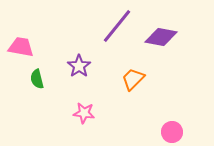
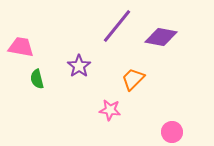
pink star: moved 26 px right, 3 px up
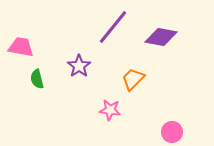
purple line: moved 4 px left, 1 px down
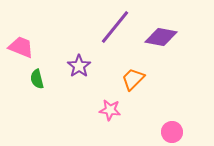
purple line: moved 2 px right
pink trapezoid: rotated 12 degrees clockwise
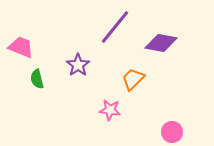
purple diamond: moved 6 px down
purple star: moved 1 px left, 1 px up
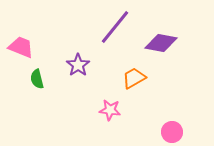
orange trapezoid: moved 1 px right, 1 px up; rotated 15 degrees clockwise
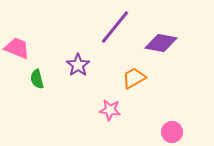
pink trapezoid: moved 4 px left, 1 px down
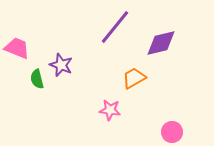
purple diamond: rotated 24 degrees counterclockwise
purple star: moved 17 px left; rotated 15 degrees counterclockwise
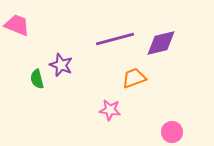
purple line: moved 12 px down; rotated 36 degrees clockwise
pink trapezoid: moved 23 px up
orange trapezoid: rotated 10 degrees clockwise
